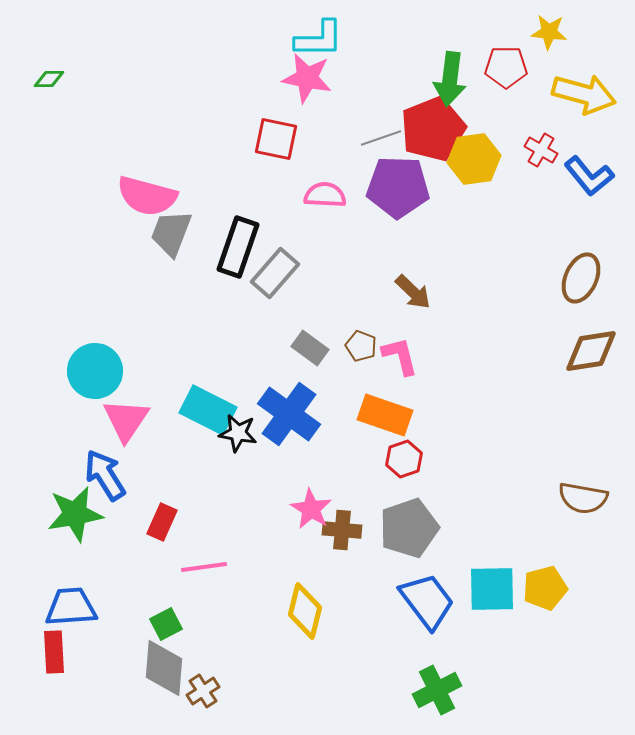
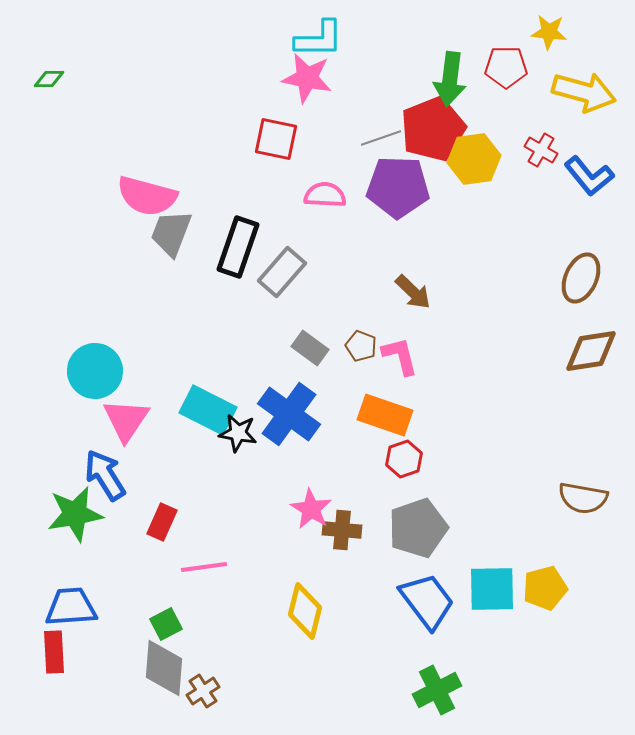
yellow arrow at (584, 94): moved 2 px up
gray rectangle at (275, 273): moved 7 px right, 1 px up
gray pentagon at (409, 528): moved 9 px right
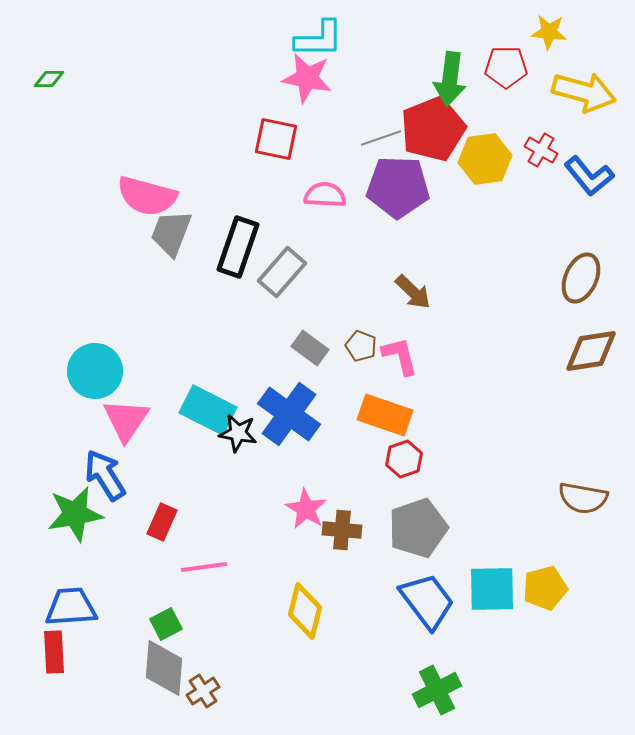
yellow hexagon at (474, 159): moved 11 px right
pink star at (311, 509): moved 5 px left
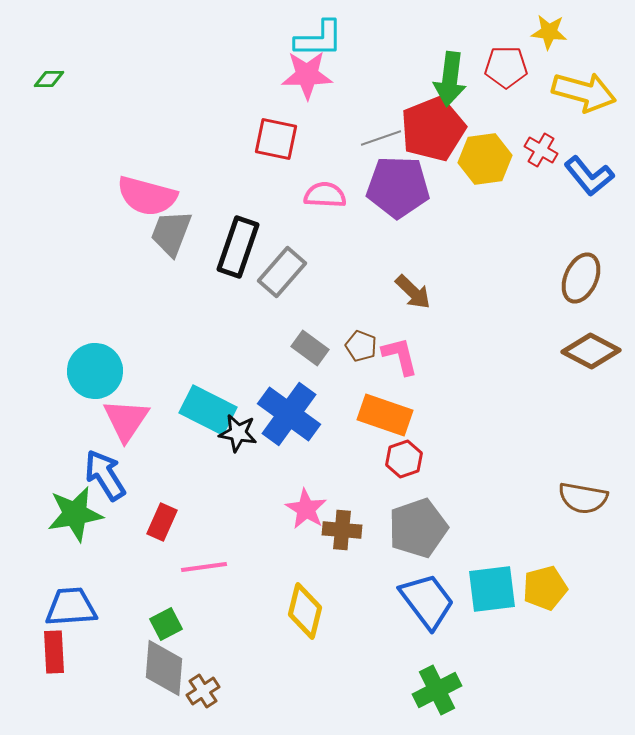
pink star at (307, 78): moved 3 px up; rotated 12 degrees counterclockwise
brown diamond at (591, 351): rotated 36 degrees clockwise
cyan square at (492, 589): rotated 6 degrees counterclockwise
